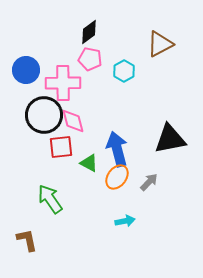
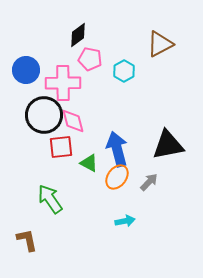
black diamond: moved 11 px left, 3 px down
black triangle: moved 2 px left, 6 px down
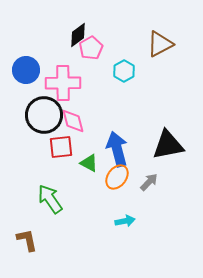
pink pentagon: moved 1 px right, 11 px up; rotated 30 degrees clockwise
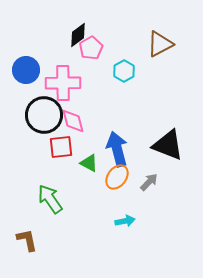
black triangle: rotated 32 degrees clockwise
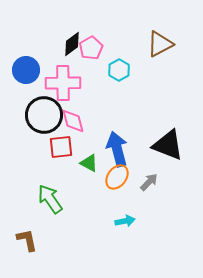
black diamond: moved 6 px left, 9 px down
cyan hexagon: moved 5 px left, 1 px up
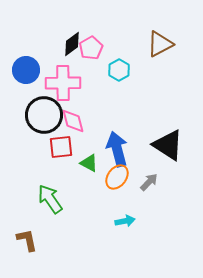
black triangle: rotated 12 degrees clockwise
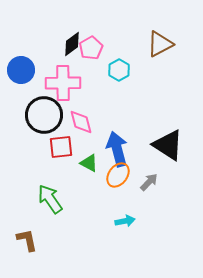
blue circle: moved 5 px left
pink diamond: moved 8 px right, 1 px down
orange ellipse: moved 1 px right, 2 px up
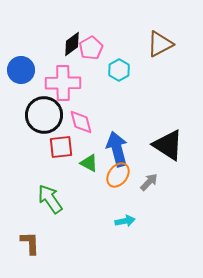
brown L-shape: moved 3 px right, 3 px down; rotated 10 degrees clockwise
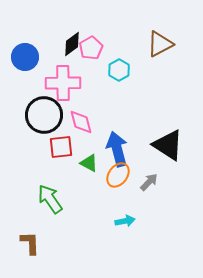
blue circle: moved 4 px right, 13 px up
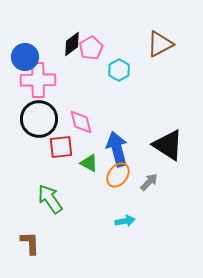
pink cross: moved 25 px left, 3 px up
black circle: moved 5 px left, 4 px down
